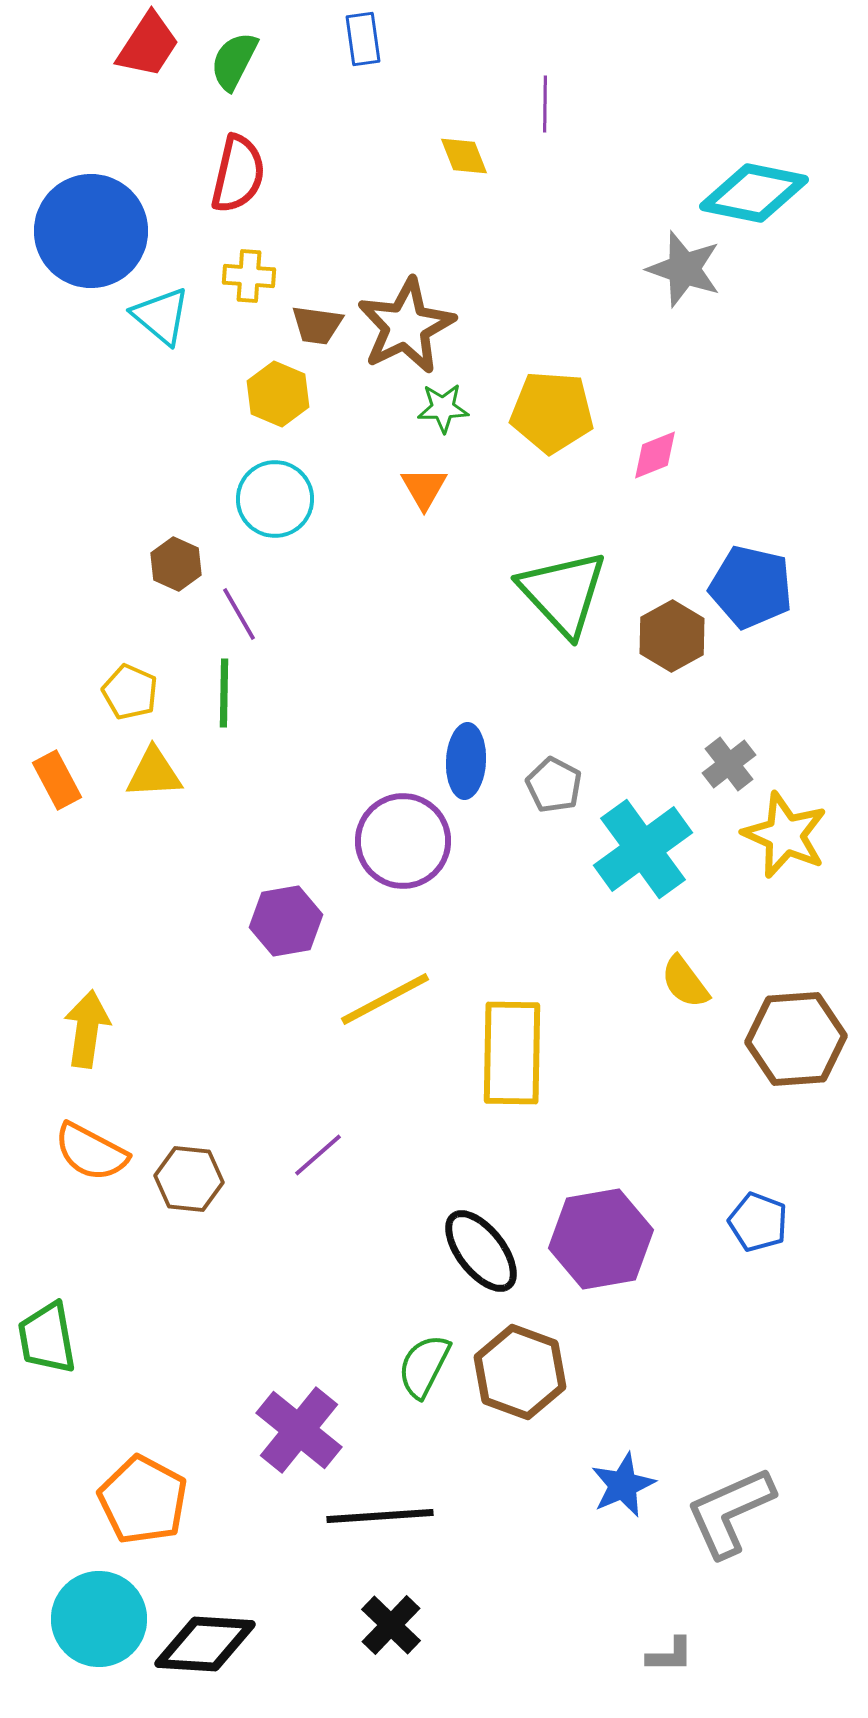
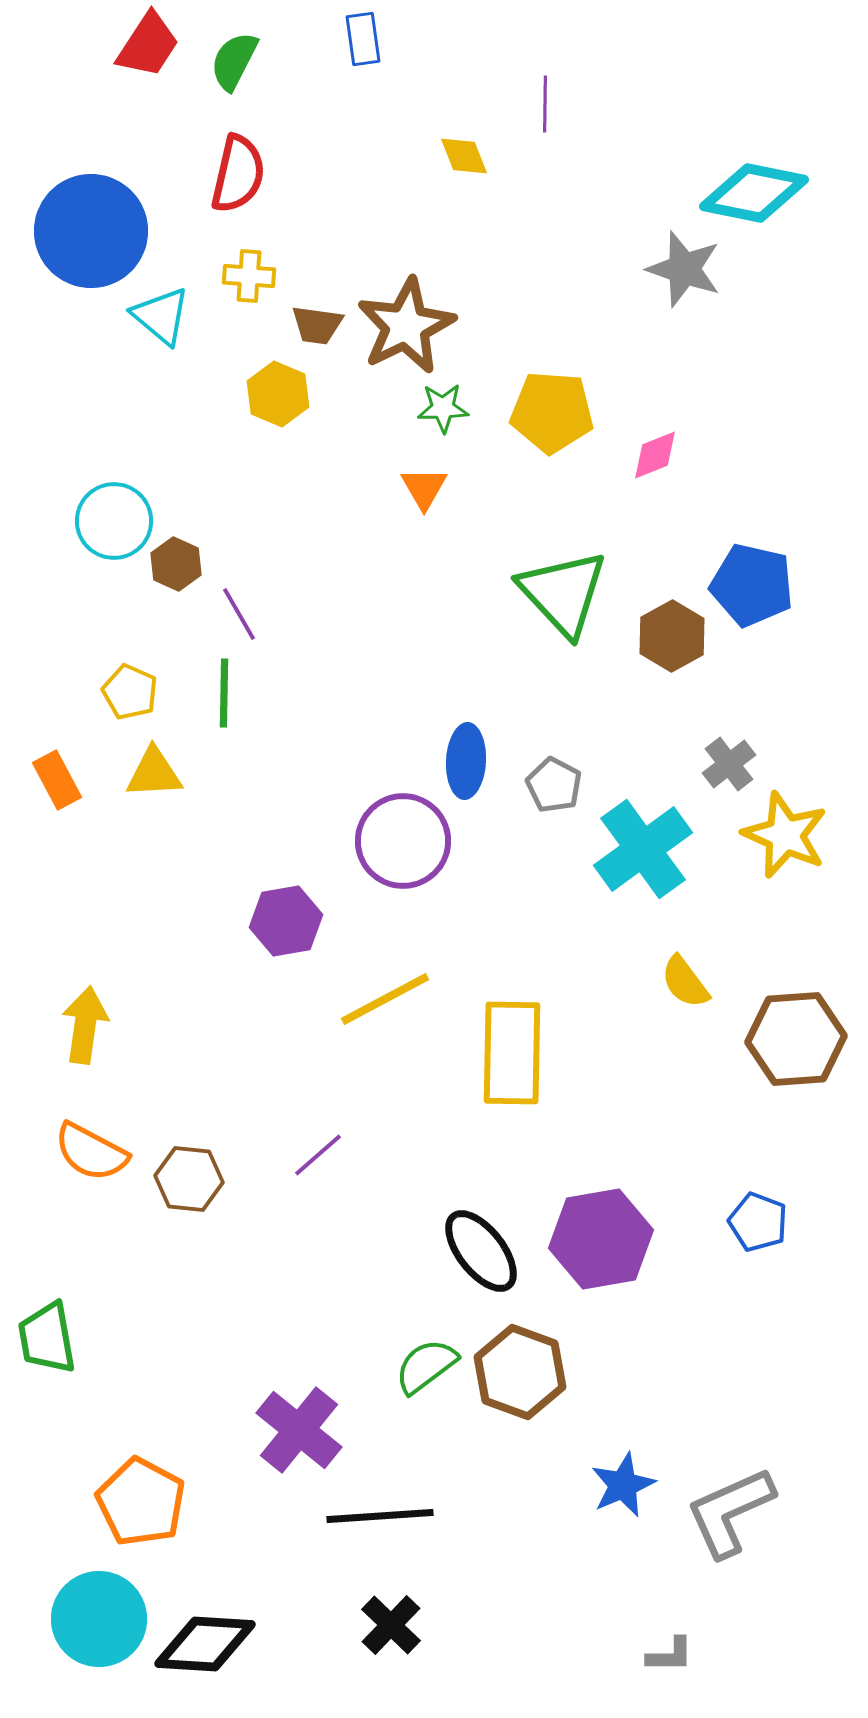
cyan circle at (275, 499): moved 161 px left, 22 px down
blue pentagon at (751, 587): moved 1 px right, 2 px up
yellow arrow at (87, 1029): moved 2 px left, 4 px up
green semicircle at (424, 1366): moved 2 px right; rotated 26 degrees clockwise
orange pentagon at (143, 1500): moved 2 px left, 2 px down
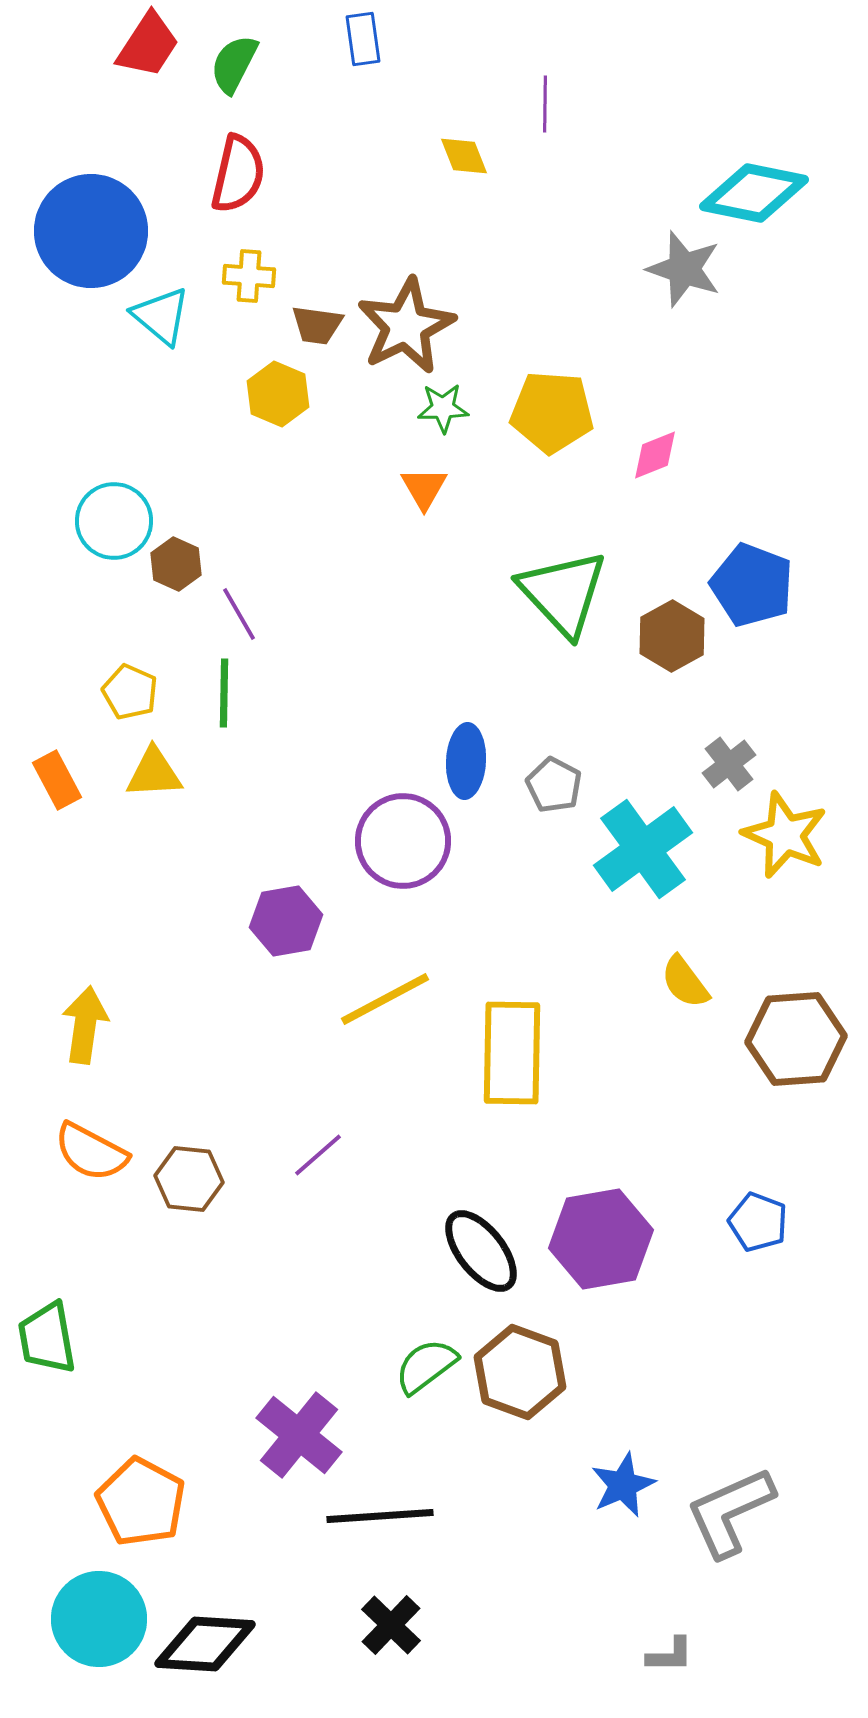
green semicircle at (234, 61): moved 3 px down
blue pentagon at (752, 585): rotated 8 degrees clockwise
purple cross at (299, 1430): moved 5 px down
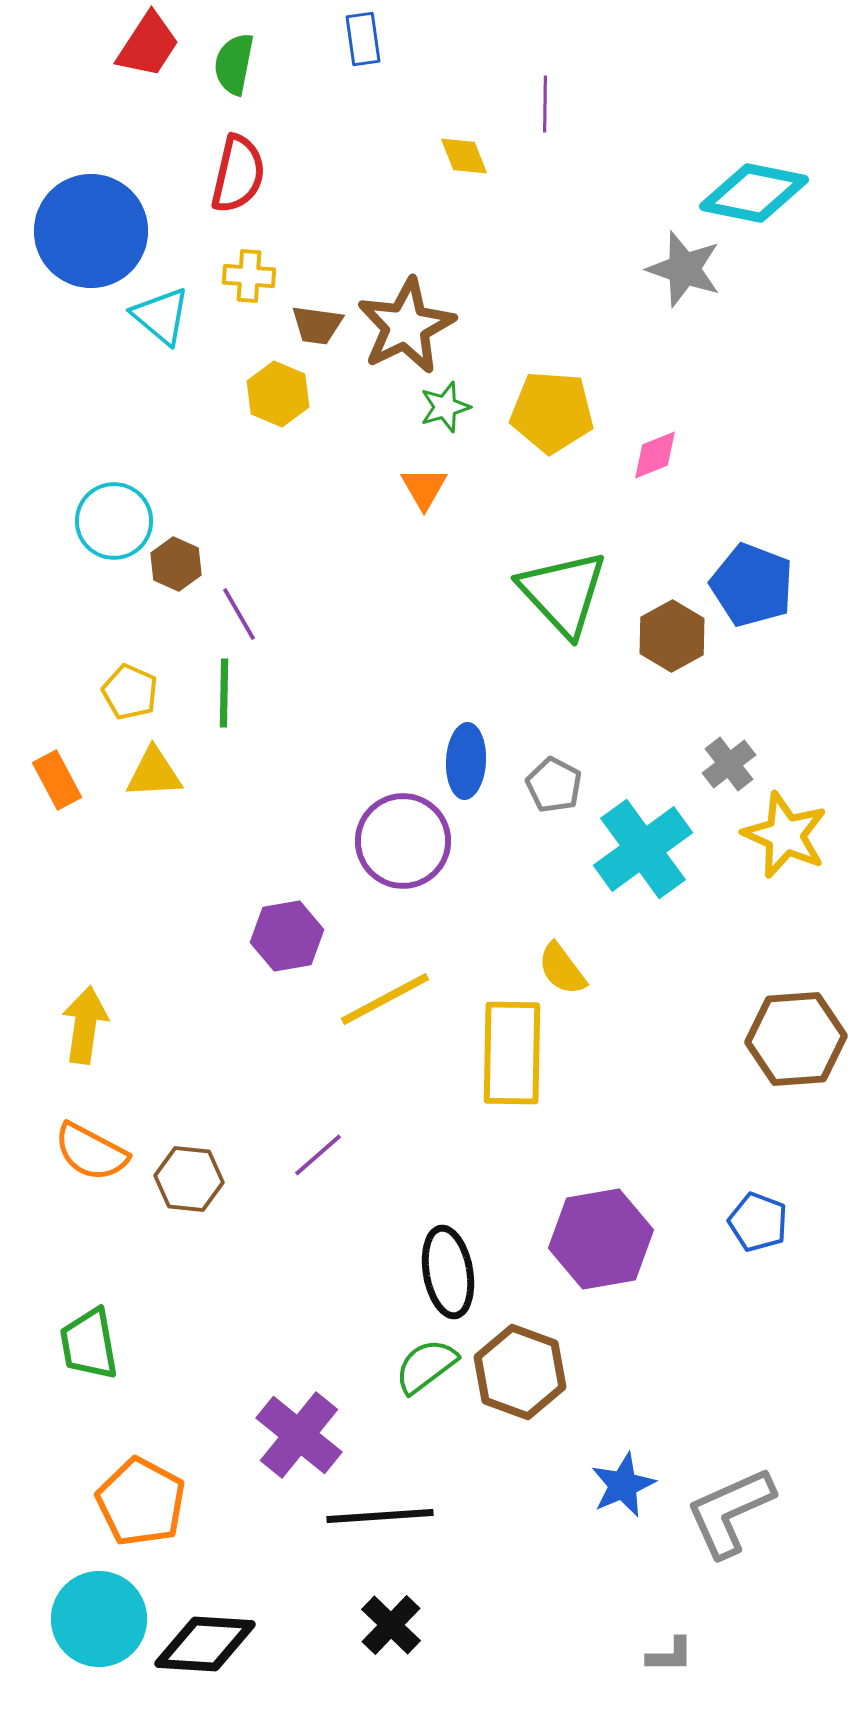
green semicircle at (234, 64): rotated 16 degrees counterclockwise
green star at (443, 408): moved 2 px right, 1 px up; rotated 15 degrees counterclockwise
purple hexagon at (286, 921): moved 1 px right, 15 px down
yellow semicircle at (685, 982): moved 123 px left, 13 px up
black ellipse at (481, 1251): moved 33 px left, 21 px down; rotated 28 degrees clockwise
green trapezoid at (47, 1338): moved 42 px right, 6 px down
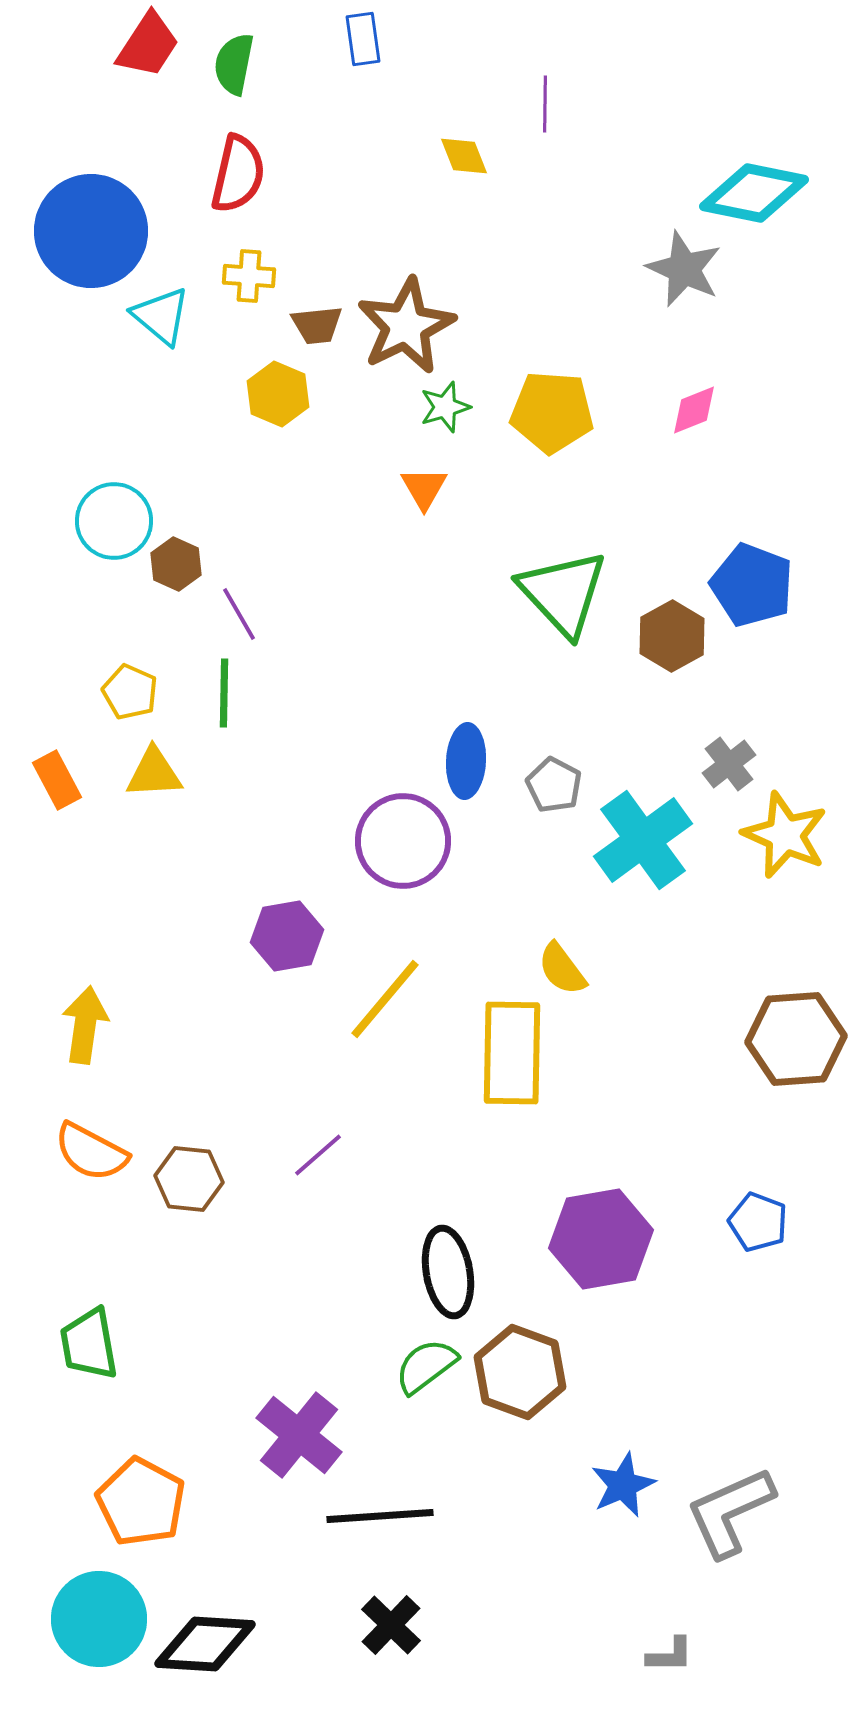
gray star at (684, 269): rotated 6 degrees clockwise
brown trapezoid at (317, 325): rotated 14 degrees counterclockwise
pink diamond at (655, 455): moved 39 px right, 45 px up
cyan cross at (643, 849): moved 9 px up
yellow line at (385, 999): rotated 22 degrees counterclockwise
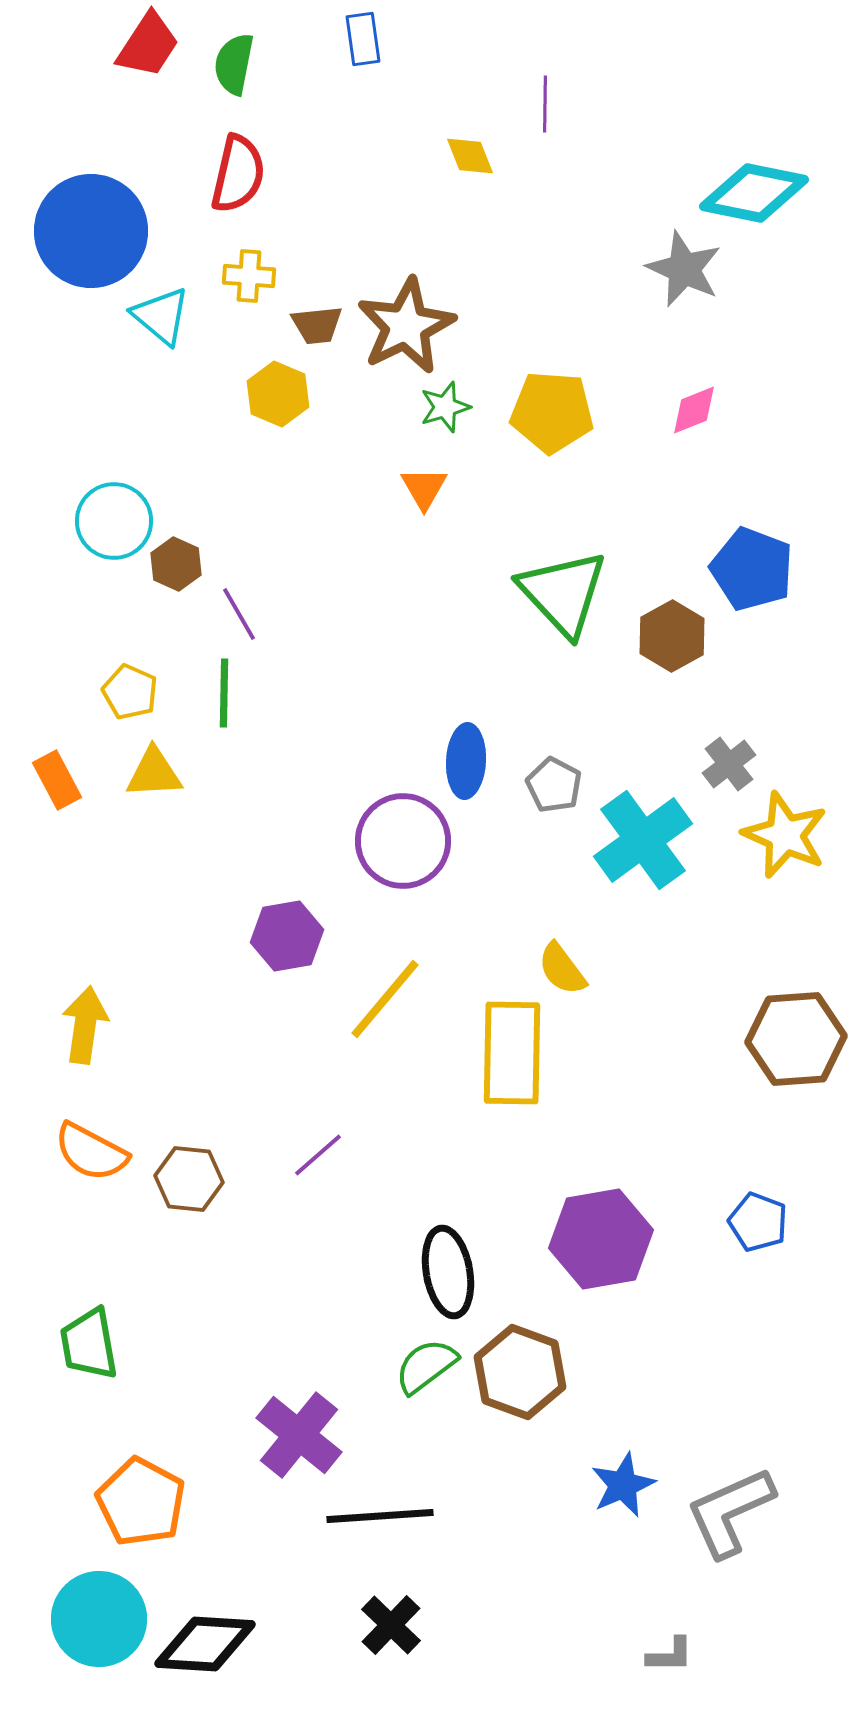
yellow diamond at (464, 156): moved 6 px right
blue pentagon at (752, 585): moved 16 px up
